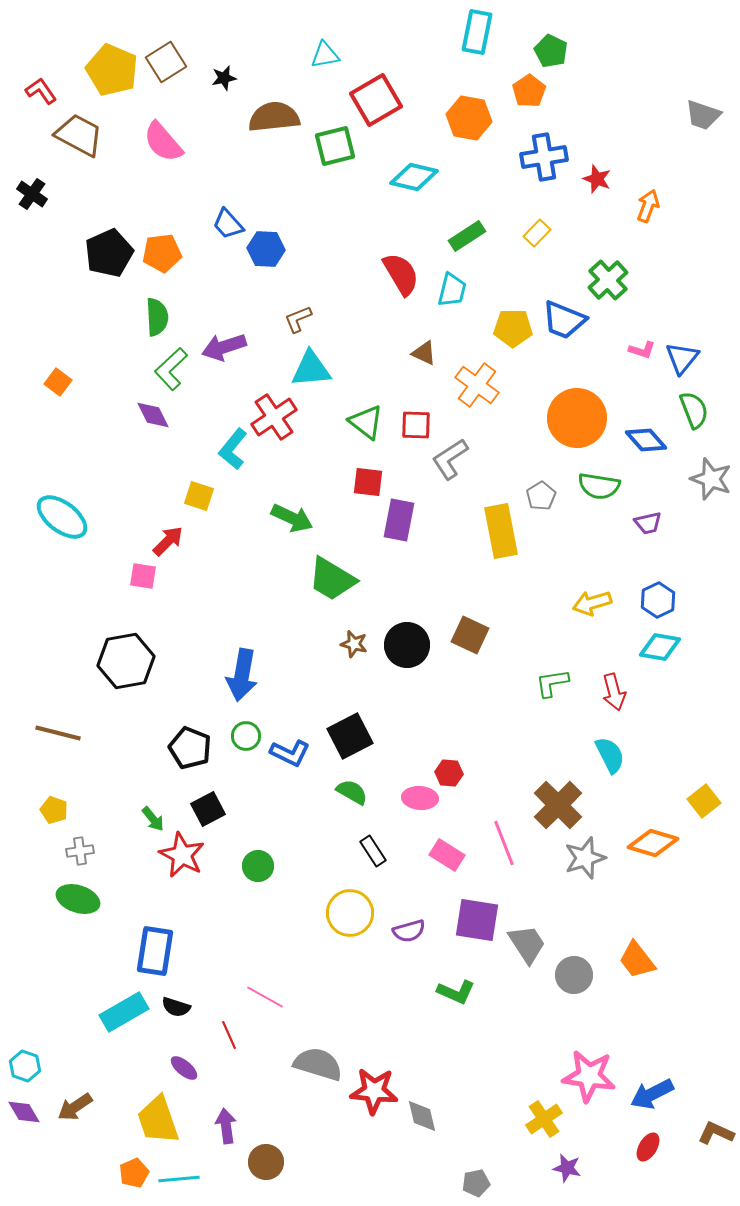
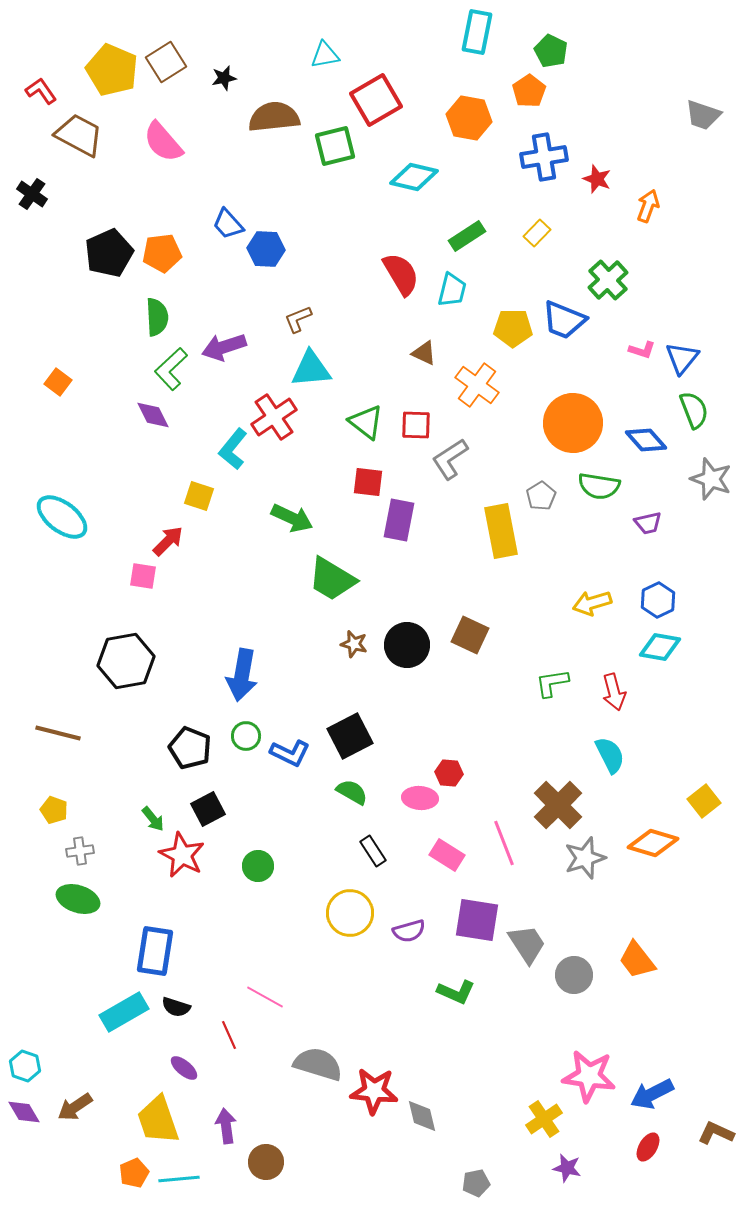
orange circle at (577, 418): moved 4 px left, 5 px down
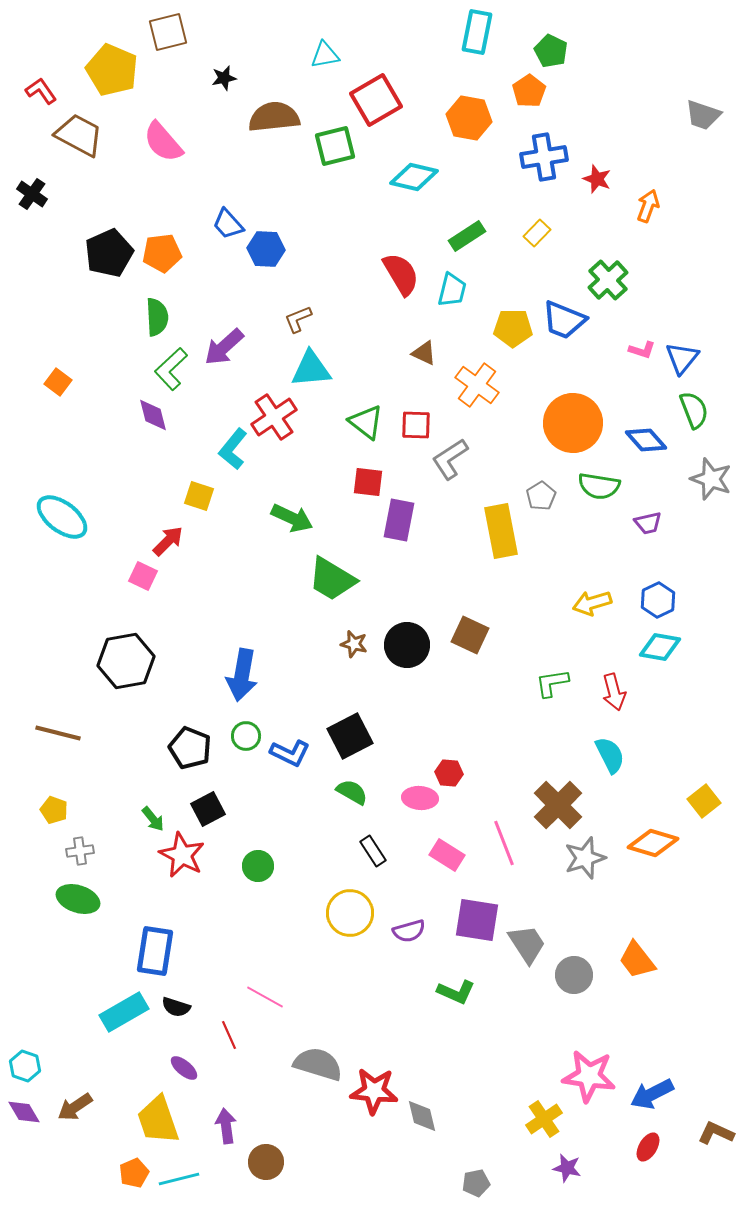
brown square at (166, 62): moved 2 px right, 30 px up; rotated 18 degrees clockwise
purple arrow at (224, 347): rotated 24 degrees counterclockwise
purple diamond at (153, 415): rotated 12 degrees clockwise
pink square at (143, 576): rotated 16 degrees clockwise
cyan line at (179, 1179): rotated 9 degrees counterclockwise
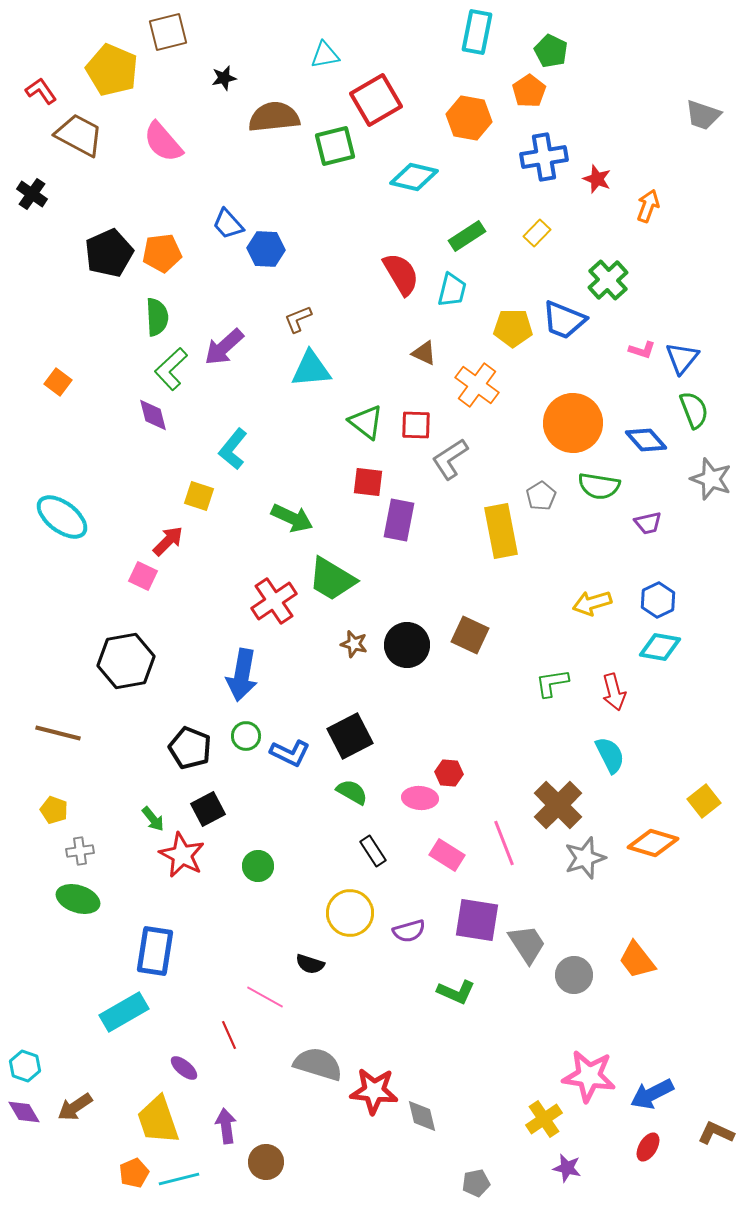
red cross at (274, 417): moved 184 px down
black semicircle at (176, 1007): moved 134 px right, 43 px up
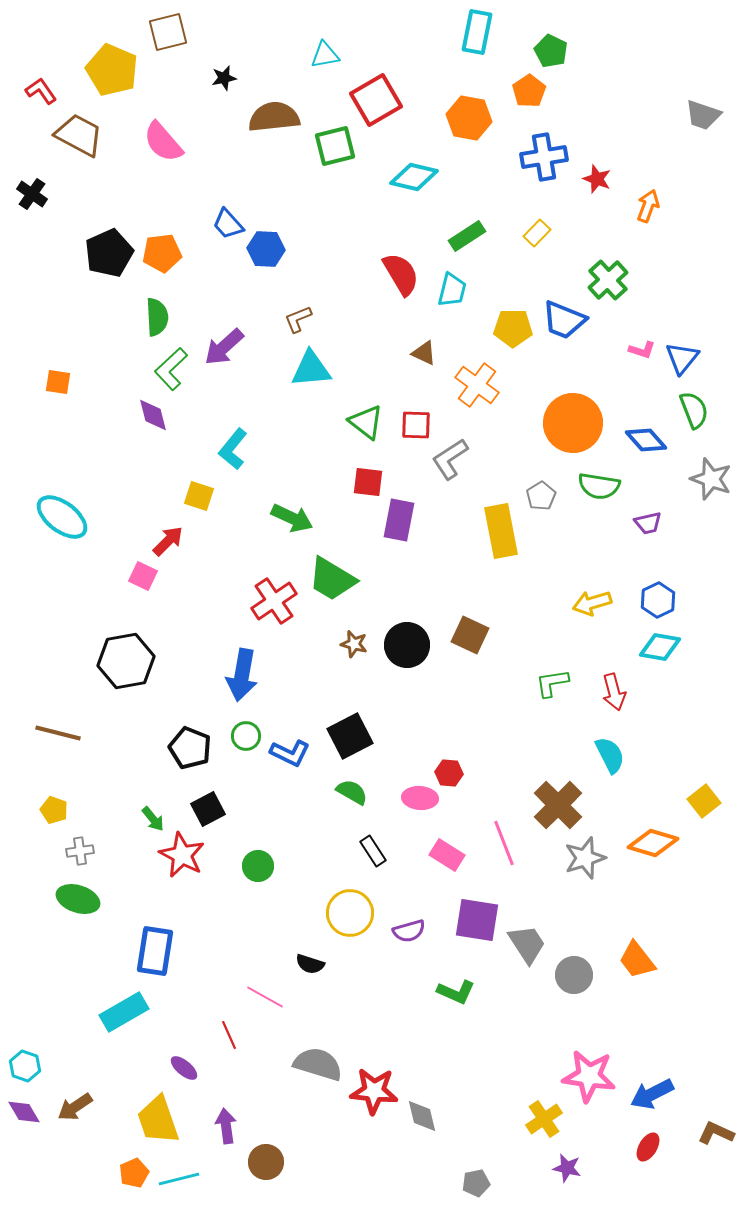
orange square at (58, 382): rotated 28 degrees counterclockwise
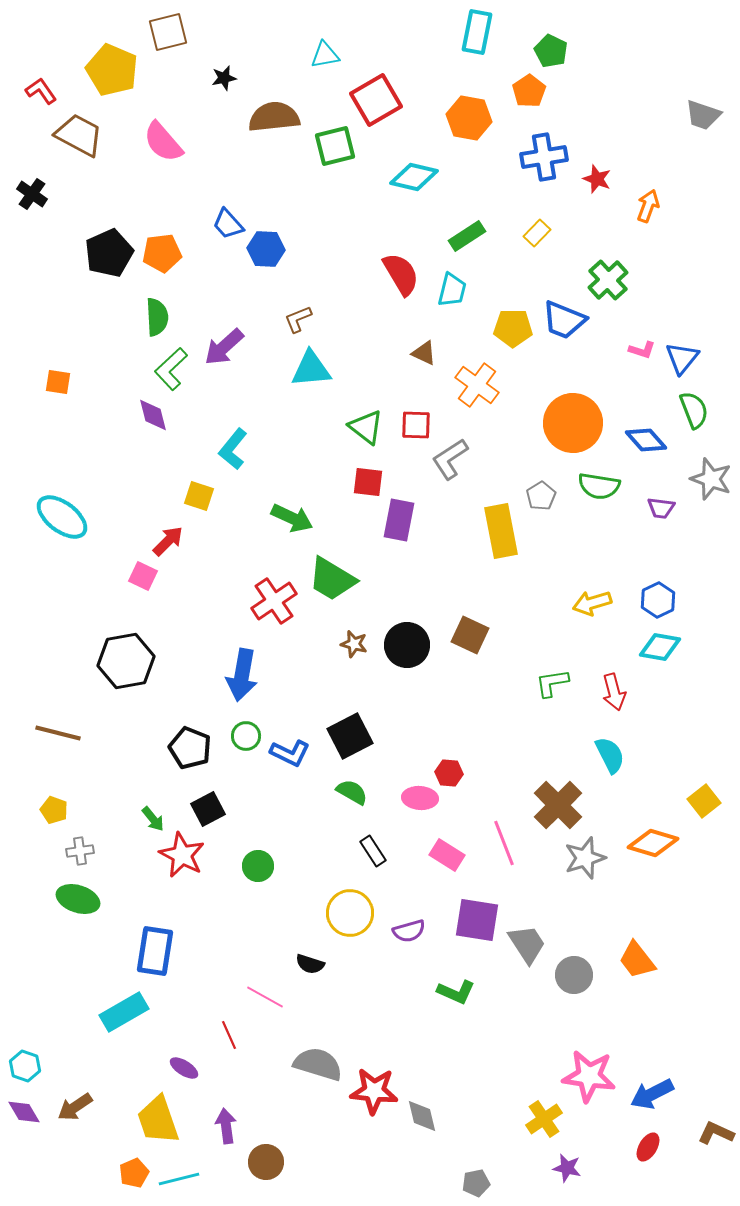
green triangle at (366, 422): moved 5 px down
purple trapezoid at (648, 523): moved 13 px right, 15 px up; rotated 20 degrees clockwise
purple ellipse at (184, 1068): rotated 8 degrees counterclockwise
